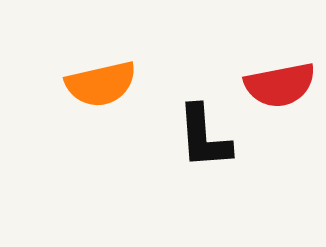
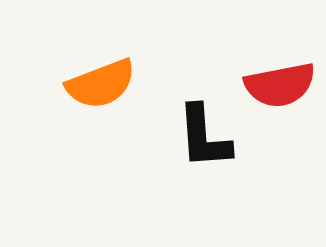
orange semicircle: rotated 8 degrees counterclockwise
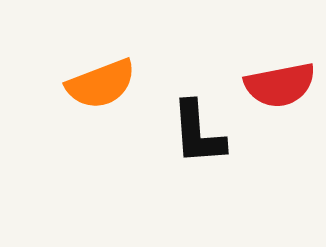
black L-shape: moved 6 px left, 4 px up
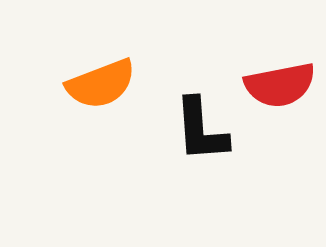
black L-shape: moved 3 px right, 3 px up
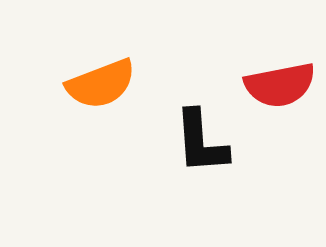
black L-shape: moved 12 px down
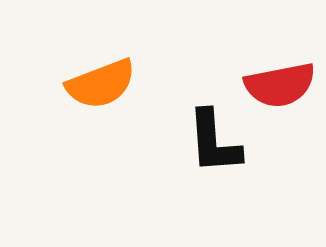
black L-shape: moved 13 px right
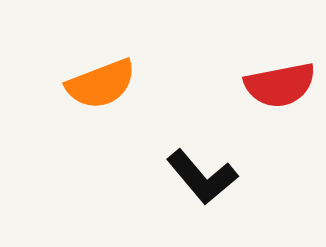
black L-shape: moved 12 px left, 35 px down; rotated 36 degrees counterclockwise
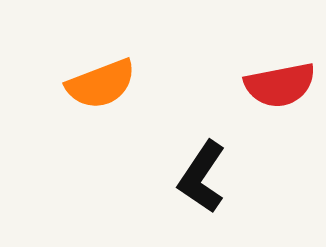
black L-shape: rotated 74 degrees clockwise
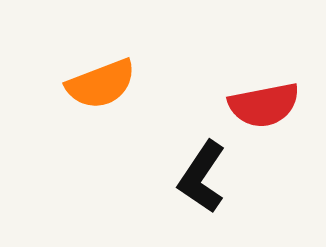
red semicircle: moved 16 px left, 20 px down
